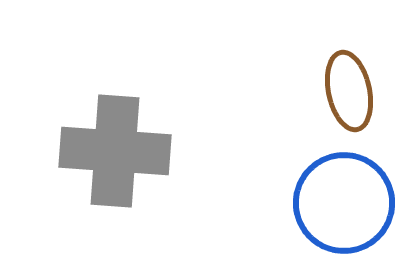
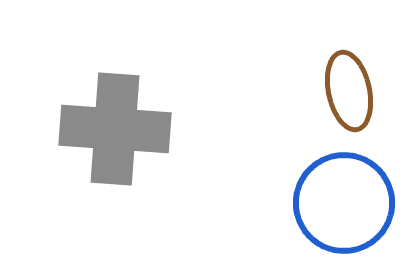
gray cross: moved 22 px up
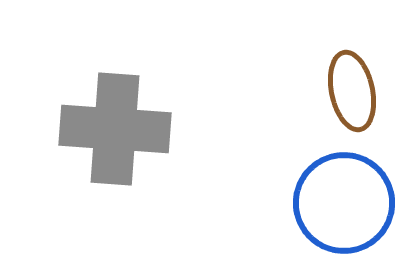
brown ellipse: moved 3 px right
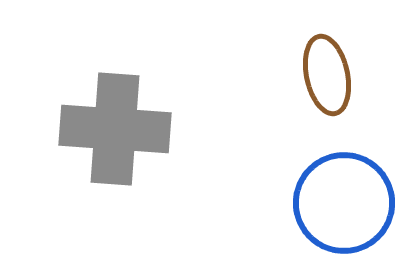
brown ellipse: moved 25 px left, 16 px up
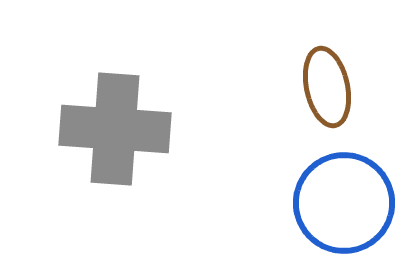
brown ellipse: moved 12 px down
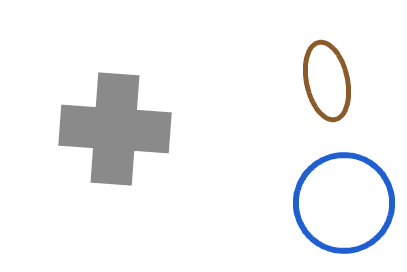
brown ellipse: moved 6 px up
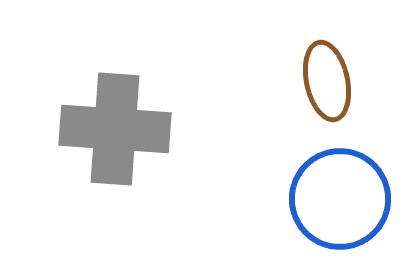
blue circle: moved 4 px left, 4 px up
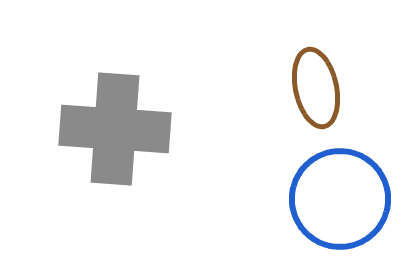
brown ellipse: moved 11 px left, 7 px down
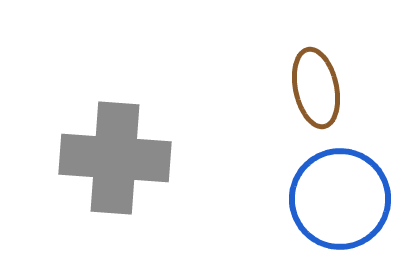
gray cross: moved 29 px down
